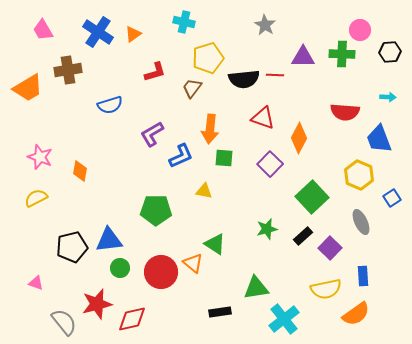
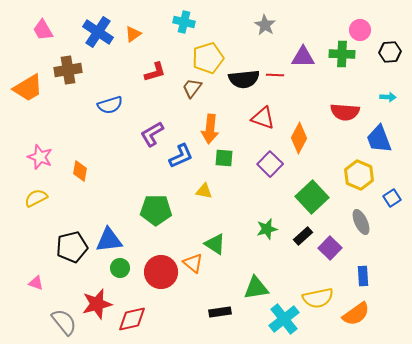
yellow semicircle at (326, 289): moved 8 px left, 9 px down
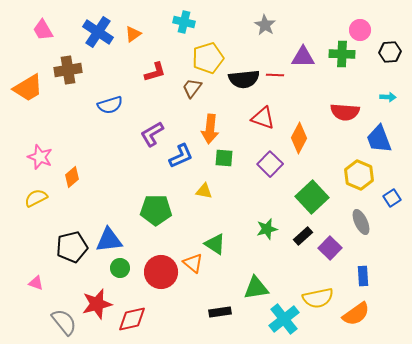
orange diamond at (80, 171): moved 8 px left, 6 px down; rotated 40 degrees clockwise
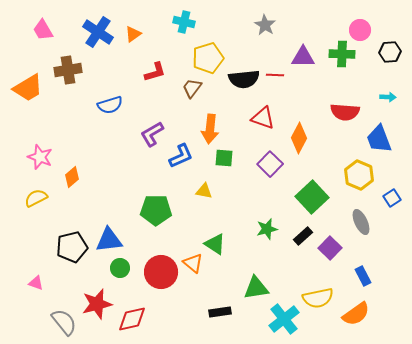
blue rectangle at (363, 276): rotated 24 degrees counterclockwise
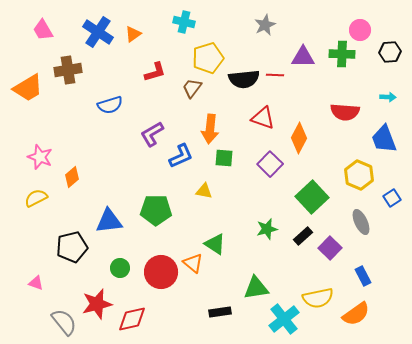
gray star at (265, 25): rotated 15 degrees clockwise
blue trapezoid at (379, 139): moved 5 px right
blue triangle at (109, 240): moved 19 px up
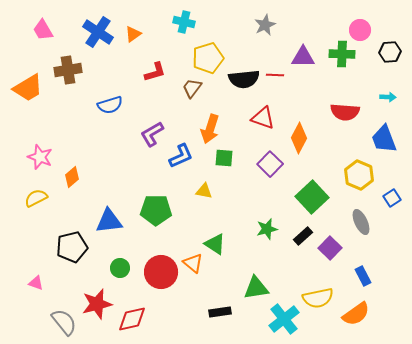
orange arrow at (210, 129): rotated 12 degrees clockwise
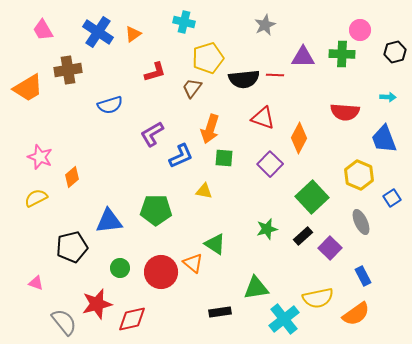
black hexagon at (390, 52): moved 5 px right; rotated 10 degrees counterclockwise
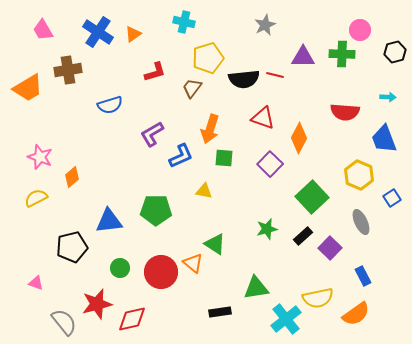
red line at (275, 75): rotated 12 degrees clockwise
cyan cross at (284, 319): moved 2 px right
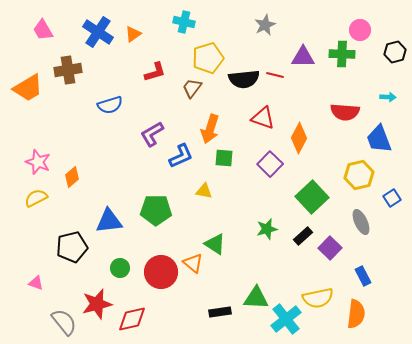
blue trapezoid at (384, 139): moved 5 px left
pink star at (40, 157): moved 2 px left, 5 px down
yellow hexagon at (359, 175): rotated 24 degrees clockwise
green triangle at (256, 288): moved 10 px down; rotated 12 degrees clockwise
orange semicircle at (356, 314): rotated 48 degrees counterclockwise
